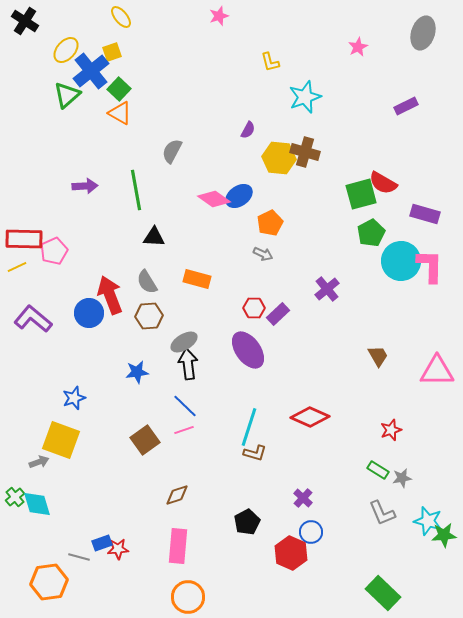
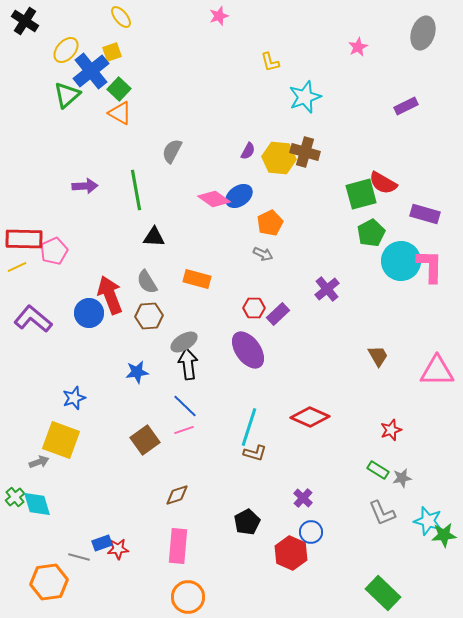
purple semicircle at (248, 130): moved 21 px down
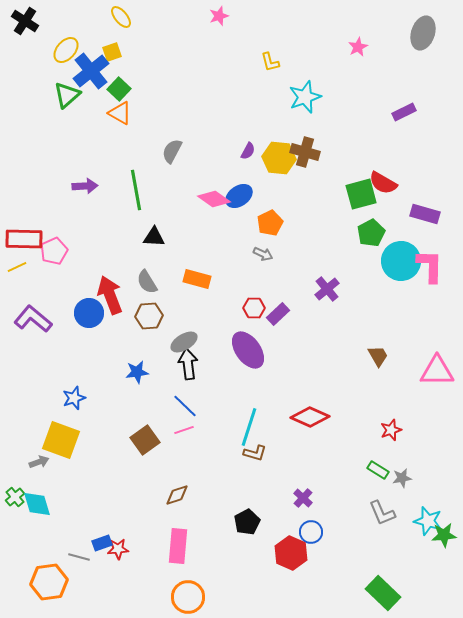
purple rectangle at (406, 106): moved 2 px left, 6 px down
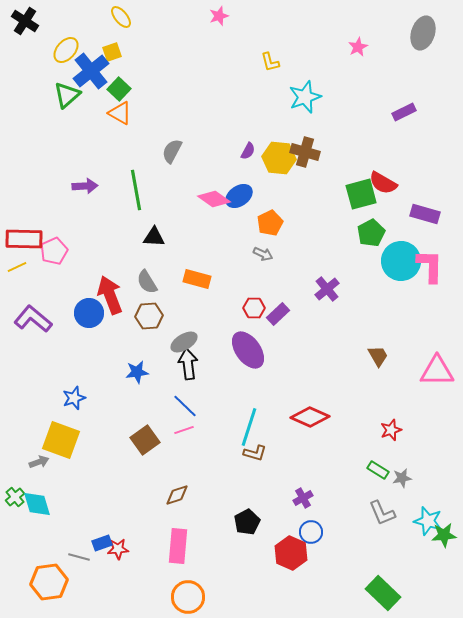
purple cross at (303, 498): rotated 18 degrees clockwise
